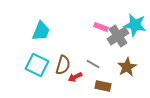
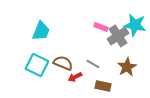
brown semicircle: moved 2 px up; rotated 84 degrees counterclockwise
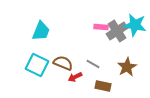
pink rectangle: rotated 16 degrees counterclockwise
gray cross: moved 1 px left, 5 px up
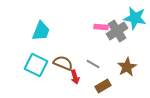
cyan star: moved 7 px up
cyan square: moved 1 px left
red arrow: rotated 80 degrees counterclockwise
brown rectangle: rotated 42 degrees counterclockwise
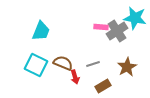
gray line: rotated 48 degrees counterclockwise
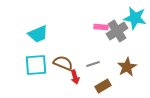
cyan trapezoid: moved 3 px left, 3 px down; rotated 45 degrees clockwise
cyan square: rotated 30 degrees counterclockwise
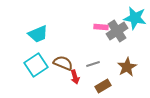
cyan square: rotated 30 degrees counterclockwise
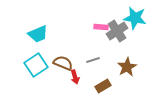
gray line: moved 4 px up
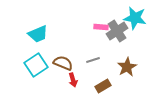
red arrow: moved 2 px left, 3 px down
